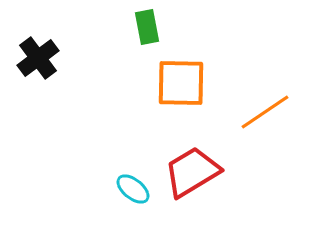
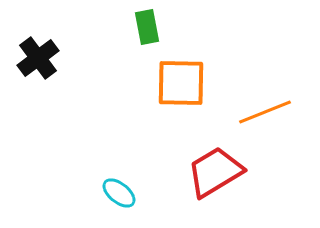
orange line: rotated 12 degrees clockwise
red trapezoid: moved 23 px right
cyan ellipse: moved 14 px left, 4 px down
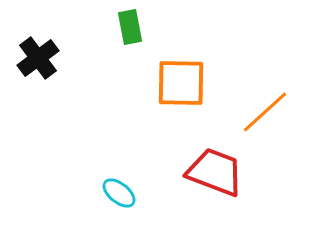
green rectangle: moved 17 px left
orange line: rotated 20 degrees counterclockwise
red trapezoid: rotated 52 degrees clockwise
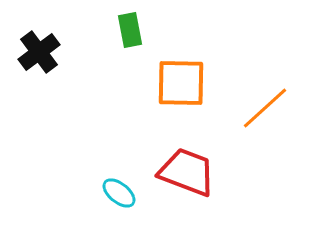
green rectangle: moved 3 px down
black cross: moved 1 px right, 6 px up
orange line: moved 4 px up
red trapezoid: moved 28 px left
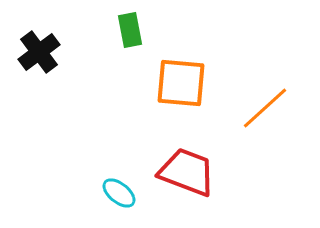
orange square: rotated 4 degrees clockwise
